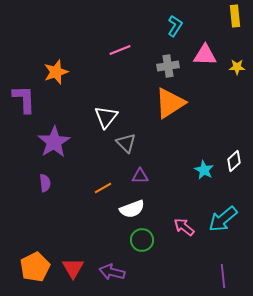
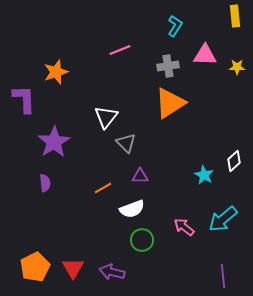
cyan star: moved 5 px down
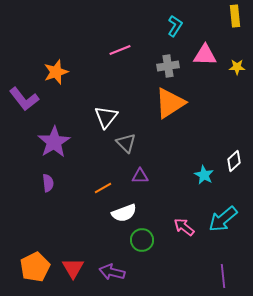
purple L-shape: rotated 144 degrees clockwise
purple semicircle: moved 3 px right
white semicircle: moved 8 px left, 4 px down
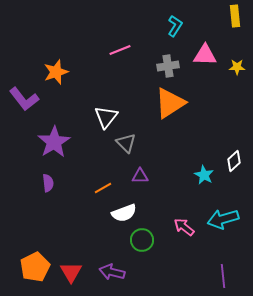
cyan arrow: rotated 24 degrees clockwise
red triangle: moved 2 px left, 4 px down
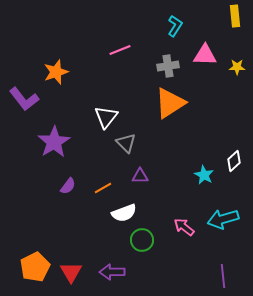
purple semicircle: moved 20 px right, 3 px down; rotated 42 degrees clockwise
purple arrow: rotated 15 degrees counterclockwise
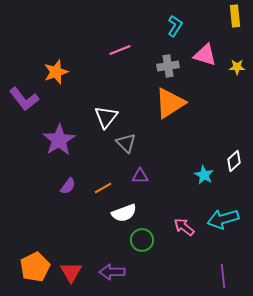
pink triangle: rotated 15 degrees clockwise
purple star: moved 5 px right, 2 px up
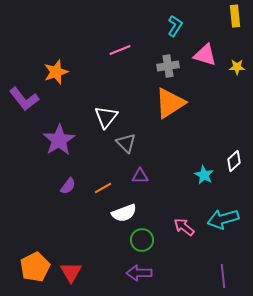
purple arrow: moved 27 px right, 1 px down
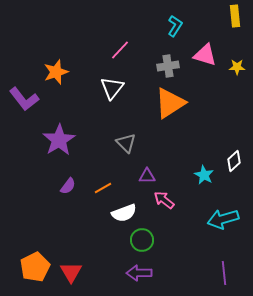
pink line: rotated 25 degrees counterclockwise
white triangle: moved 6 px right, 29 px up
purple triangle: moved 7 px right
pink arrow: moved 20 px left, 27 px up
purple line: moved 1 px right, 3 px up
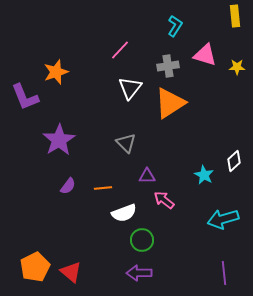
white triangle: moved 18 px right
purple L-shape: moved 1 px right, 2 px up; rotated 16 degrees clockwise
orange line: rotated 24 degrees clockwise
red triangle: rotated 20 degrees counterclockwise
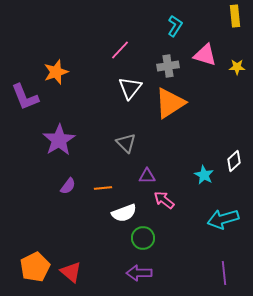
green circle: moved 1 px right, 2 px up
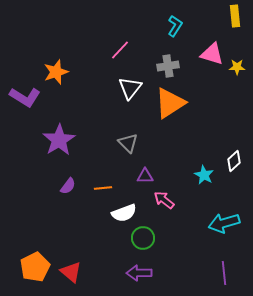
pink triangle: moved 7 px right, 1 px up
purple L-shape: rotated 36 degrees counterclockwise
gray triangle: moved 2 px right
purple triangle: moved 2 px left
cyan arrow: moved 1 px right, 4 px down
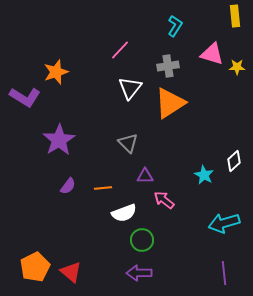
green circle: moved 1 px left, 2 px down
